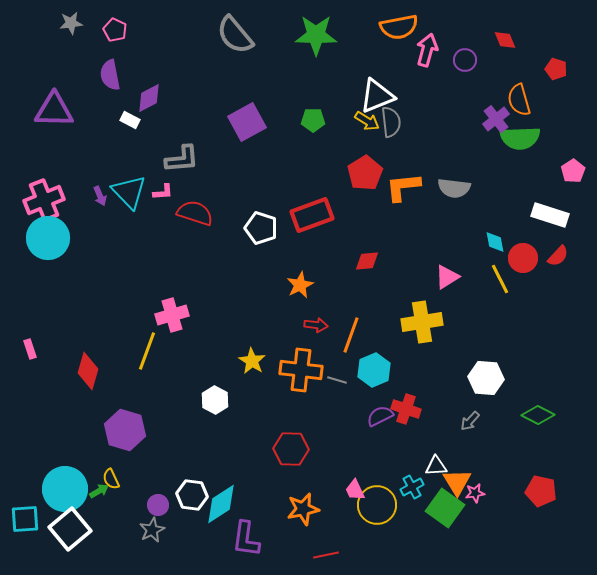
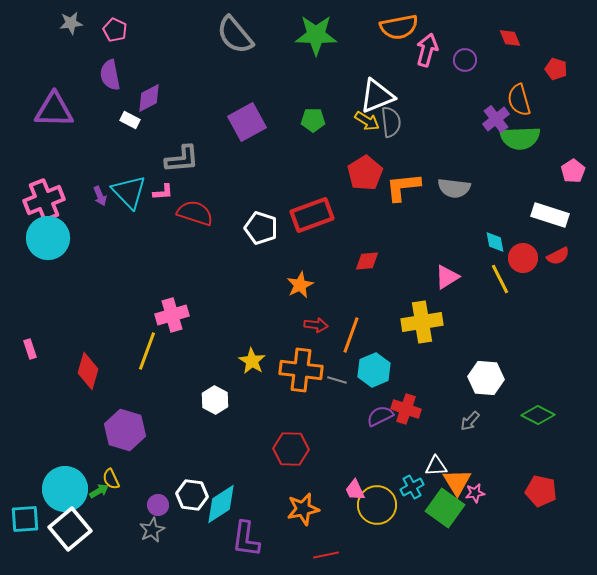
red diamond at (505, 40): moved 5 px right, 2 px up
red semicircle at (558, 256): rotated 20 degrees clockwise
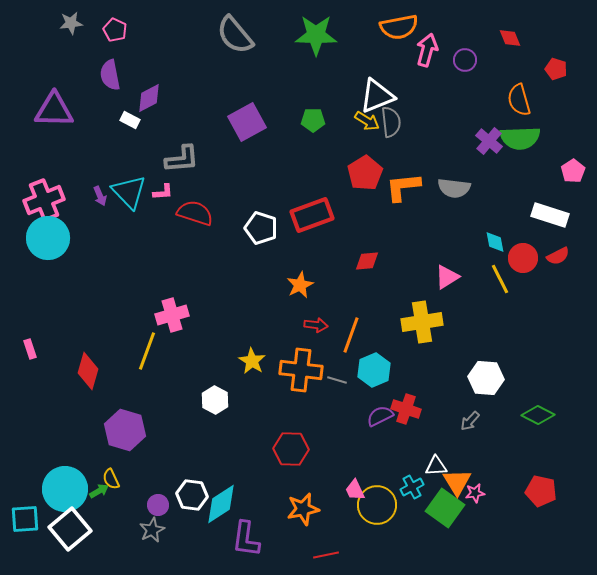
purple cross at (496, 119): moved 7 px left, 22 px down; rotated 12 degrees counterclockwise
